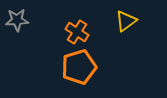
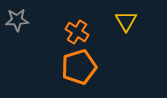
yellow triangle: rotated 25 degrees counterclockwise
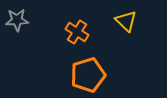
yellow triangle: rotated 15 degrees counterclockwise
orange pentagon: moved 9 px right, 8 px down
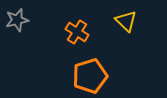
gray star: rotated 10 degrees counterclockwise
orange pentagon: moved 2 px right, 1 px down
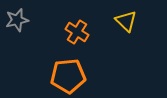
orange pentagon: moved 22 px left; rotated 12 degrees clockwise
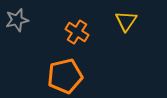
yellow triangle: rotated 20 degrees clockwise
orange pentagon: moved 3 px left; rotated 8 degrees counterclockwise
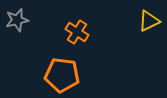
yellow triangle: moved 23 px right; rotated 30 degrees clockwise
orange pentagon: moved 3 px left, 1 px up; rotated 20 degrees clockwise
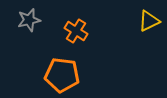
gray star: moved 12 px right
orange cross: moved 1 px left, 1 px up
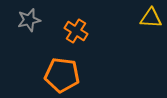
yellow triangle: moved 2 px right, 3 px up; rotated 30 degrees clockwise
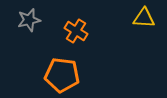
yellow triangle: moved 7 px left
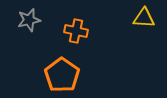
orange cross: rotated 20 degrees counterclockwise
orange pentagon: rotated 28 degrees clockwise
